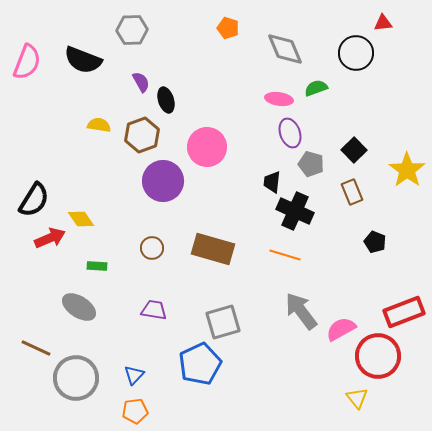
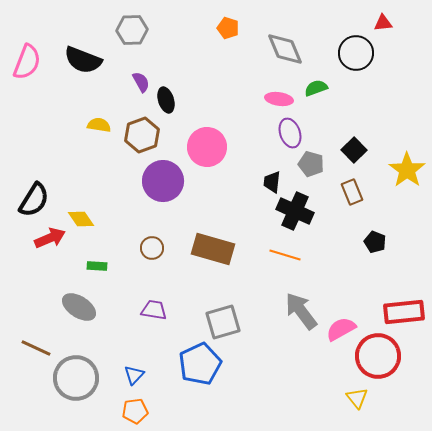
red rectangle at (404, 312): rotated 15 degrees clockwise
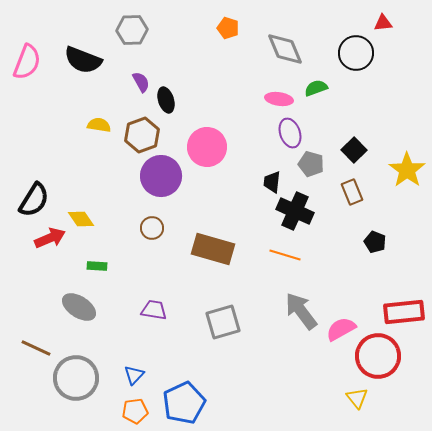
purple circle at (163, 181): moved 2 px left, 5 px up
brown circle at (152, 248): moved 20 px up
blue pentagon at (200, 364): moved 16 px left, 39 px down
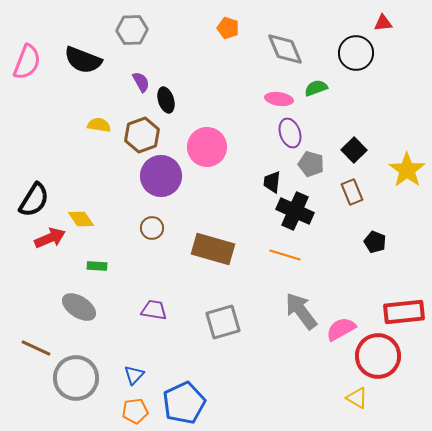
yellow triangle at (357, 398): rotated 20 degrees counterclockwise
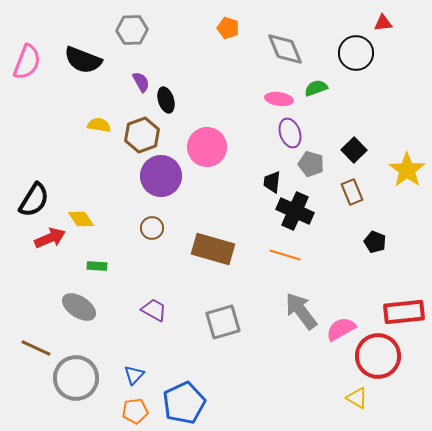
purple trapezoid at (154, 310): rotated 20 degrees clockwise
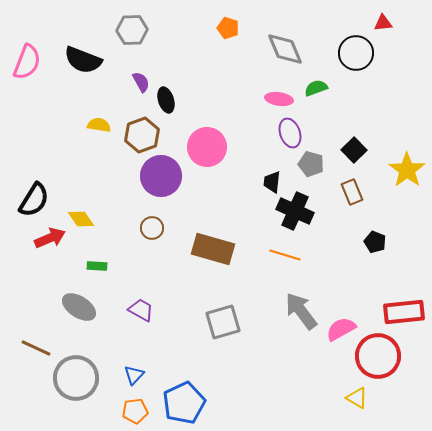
purple trapezoid at (154, 310): moved 13 px left
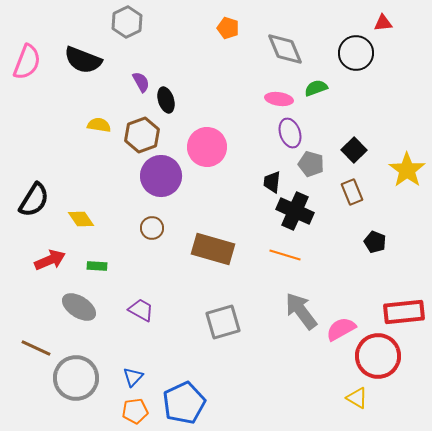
gray hexagon at (132, 30): moved 5 px left, 8 px up; rotated 24 degrees counterclockwise
red arrow at (50, 238): moved 22 px down
blue triangle at (134, 375): moved 1 px left, 2 px down
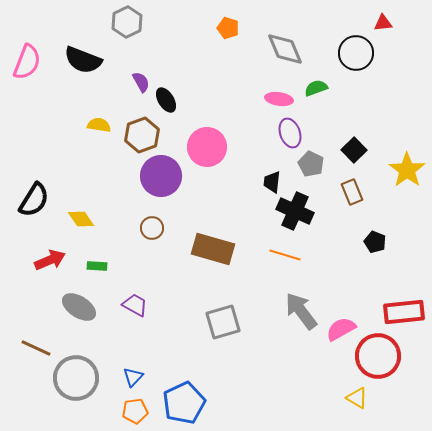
black ellipse at (166, 100): rotated 15 degrees counterclockwise
gray pentagon at (311, 164): rotated 10 degrees clockwise
purple trapezoid at (141, 310): moved 6 px left, 5 px up
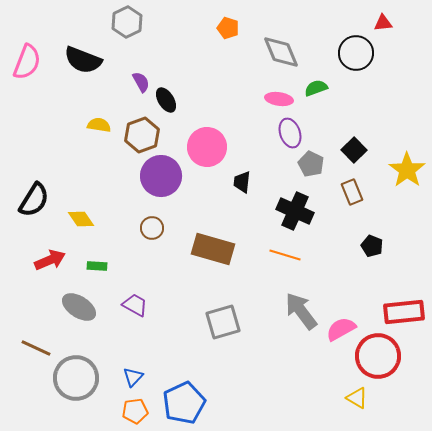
gray diamond at (285, 49): moved 4 px left, 3 px down
black trapezoid at (272, 182): moved 30 px left
black pentagon at (375, 242): moved 3 px left, 4 px down
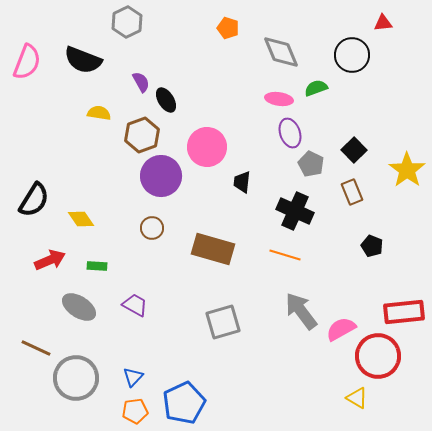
black circle at (356, 53): moved 4 px left, 2 px down
yellow semicircle at (99, 125): moved 12 px up
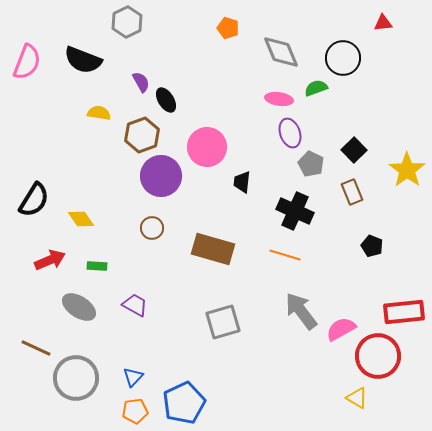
black circle at (352, 55): moved 9 px left, 3 px down
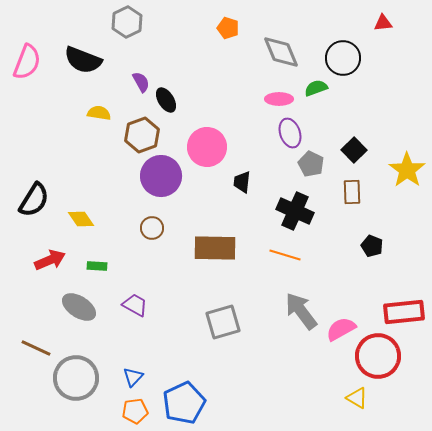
pink ellipse at (279, 99): rotated 8 degrees counterclockwise
brown rectangle at (352, 192): rotated 20 degrees clockwise
brown rectangle at (213, 249): moved 2 px right, 1 px up; rotated 15 degrees counterclockwise
